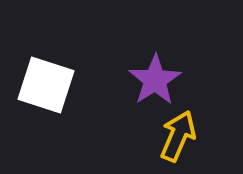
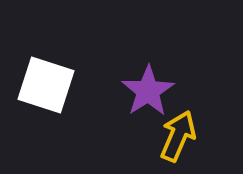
purple star: moved 7 px left, 11 px down
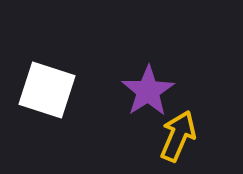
white square: moved 1 px right, 5 px down
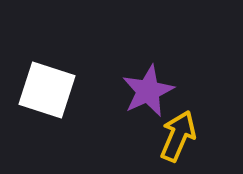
purple star: rotated 8 degrees clockwise
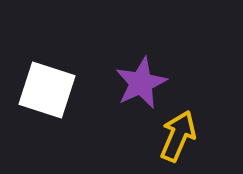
purple star: moved 7 px left, 8 px up
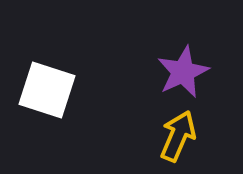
purple star: moved 42 px right, 11 px up
